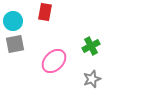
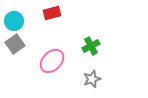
red rectangle: moved 7 px right, 1 px down; rotated 66 degrees clockwise
cyan circle: moved 1 px right
gray square: rotated 24 degrees counterclockwise
pink ellipse: moved 2 px left
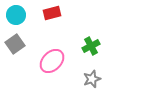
cyan circle: moved 2 px right, 6 px up
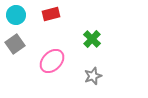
red rectangle: moved 1 px left, 1 px down
green cross: moved 1 px right, 7 px up; rotated 18 degrees counterclockwise
gray star: moved 1 px right, 3 px up
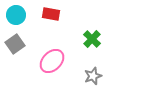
red rectangle: rotated 24 degrees clockwise
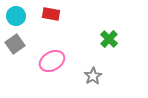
cyan circle: moved 1 px down
green cross: moved 17 px right
pink ellipse: rotated 15 degrees clockwise
gray star: rotated 12 degrees counterclockwise
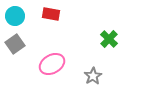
cyan circle: moved 1 px left
pink ellipse: moved 3 px down
